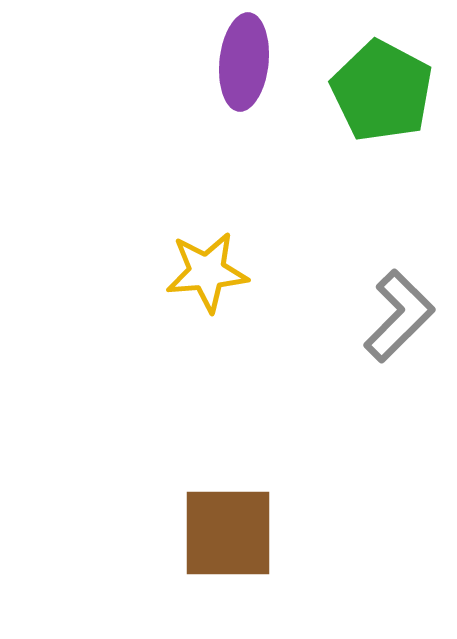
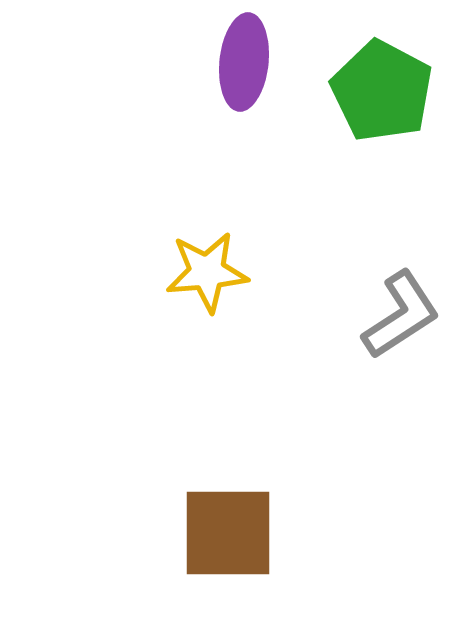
gray L-shape: moved 2 px right, 1 px up; rotated 12 degrees clockwise
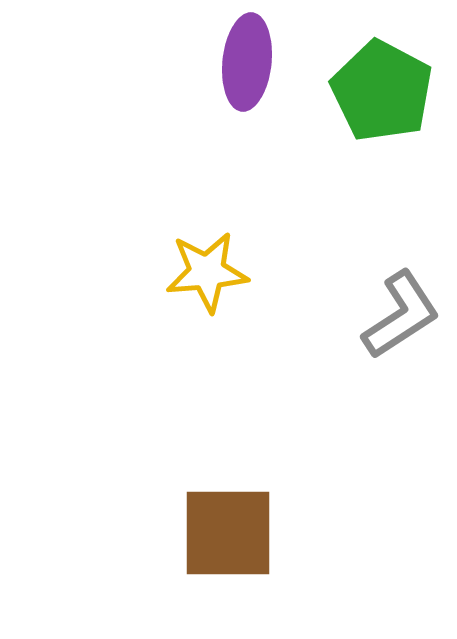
purple ellipse: moved 3 px right
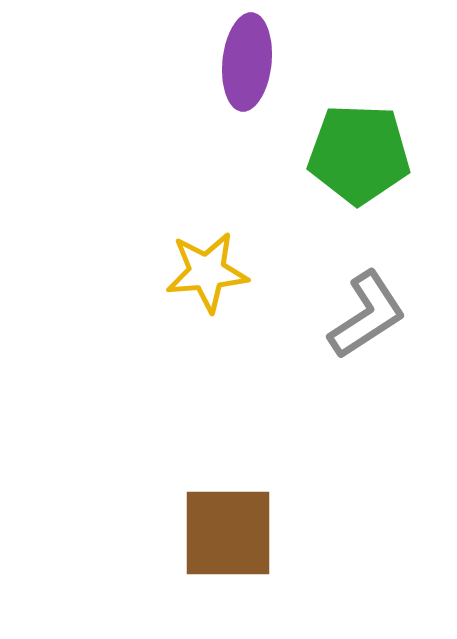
green pentagon: moved 23 px left, 63 px down; rotated 26 degrees counterclockwise
gray L-shape: moved 34 px left
